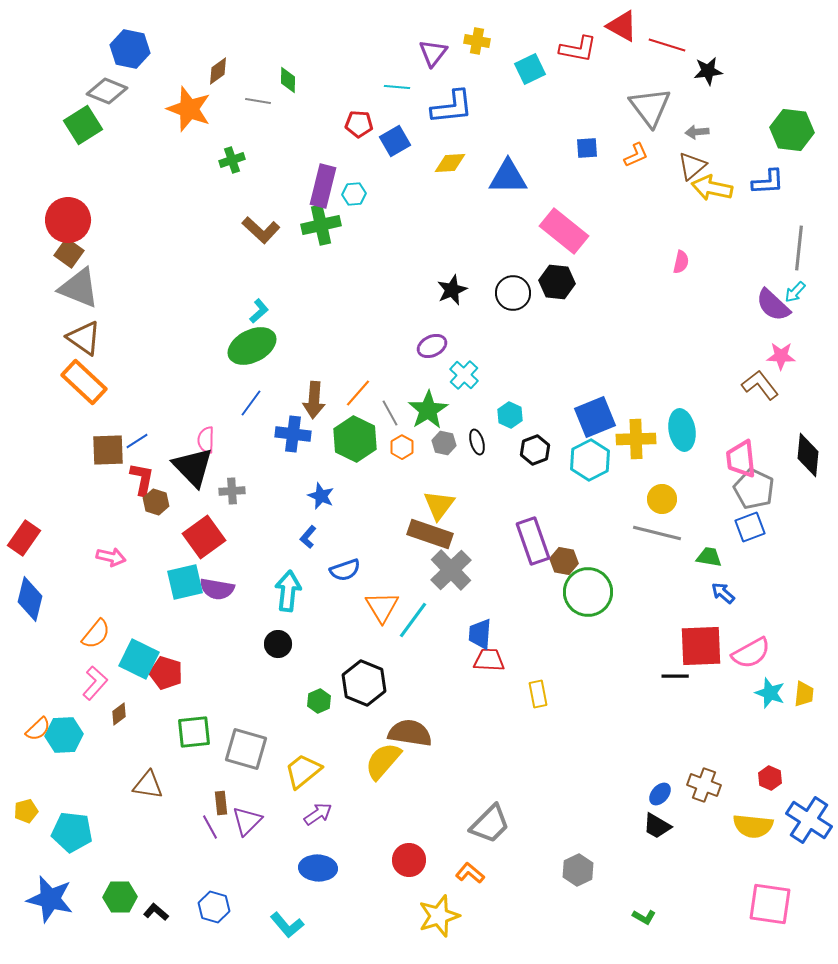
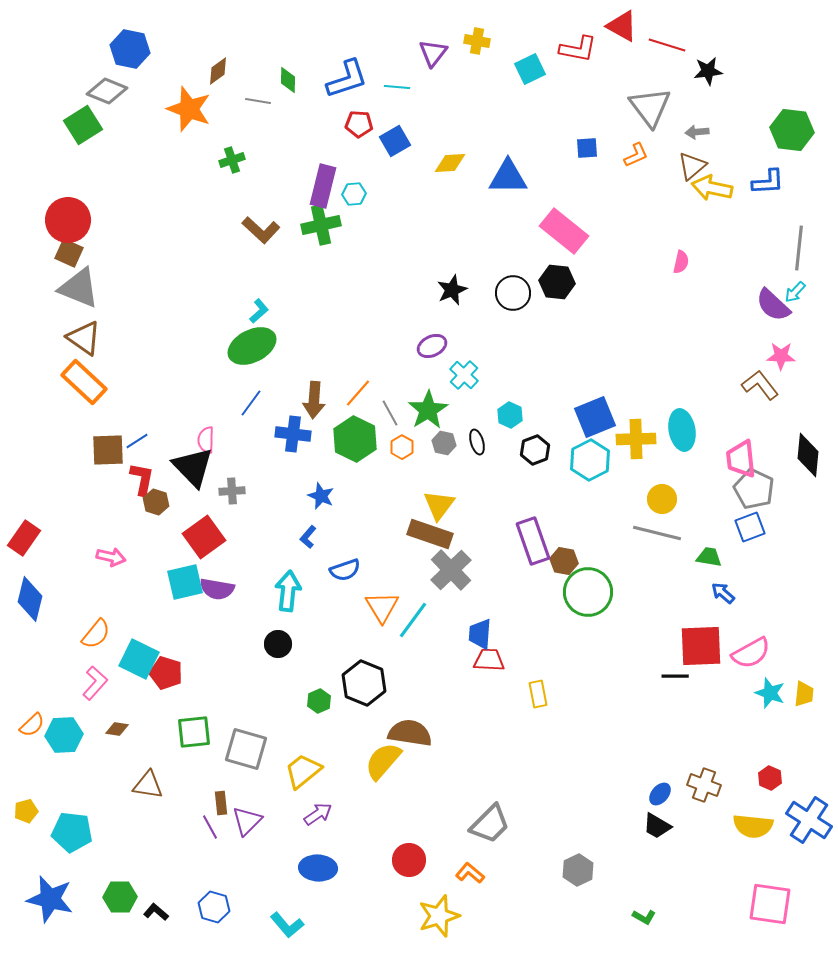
blue L-shape at (452, 107): moved 105 px left, 28 px up; rotated 12 degrees counterclockwise
brown square at (69, 253): rotated 12 degrees counterclockwise
brown diamond at (119, 714): moved 2 px left, 15 px down; rotated 45 degrees clockwise
orange semicircle at (38, 729): moved 6 px left, 4 px up
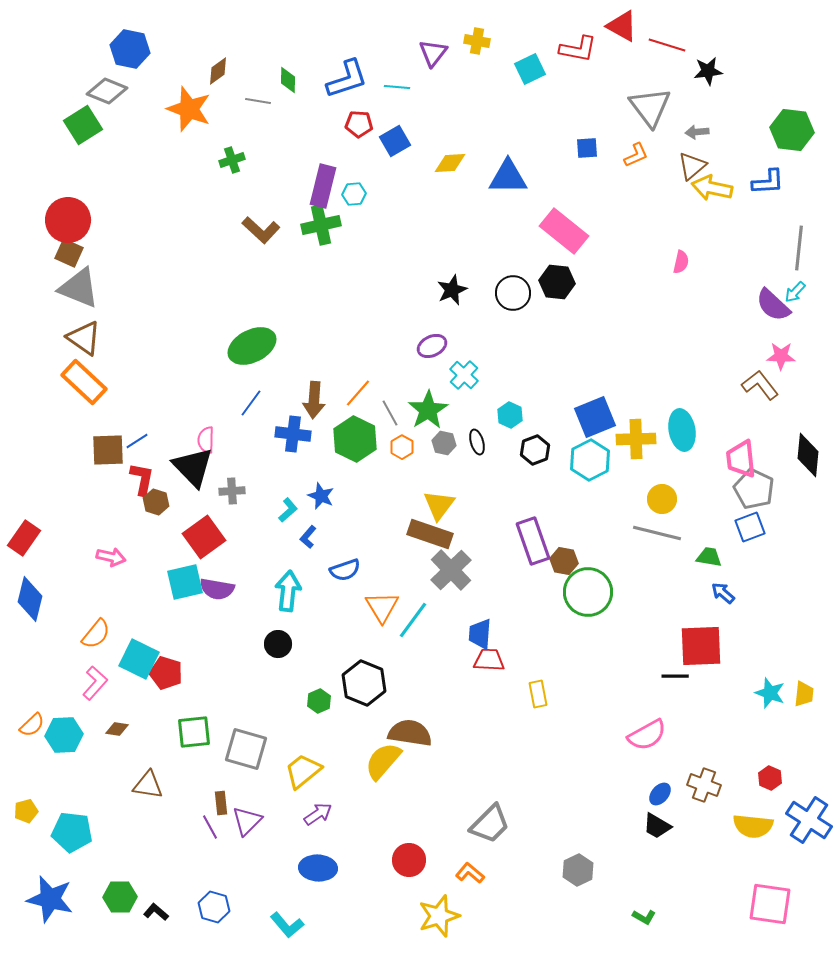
cyan L-shape at (259, 311): moved 29 px right, 199 px down
pink semicircle at (751, 653): moved 104 px left, 82 px down
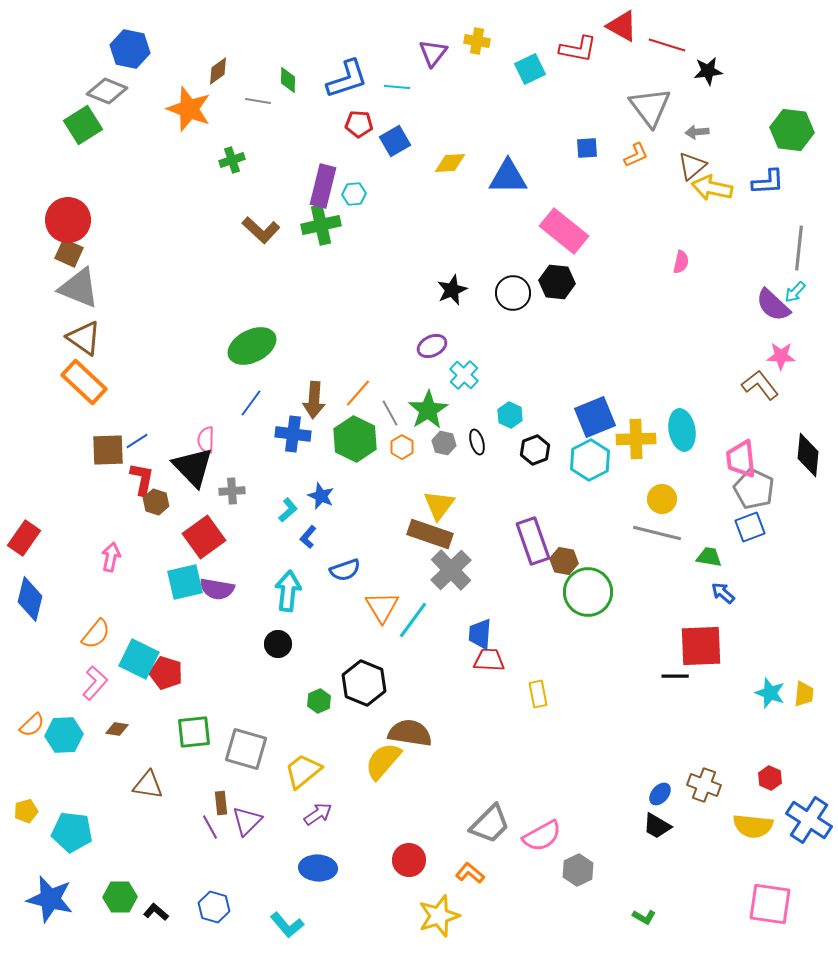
pink arrow at (111, 557): rotated 92 degrees counterclockwise
pink semicircle at (647, 735): moved 105 px left, 101 px down
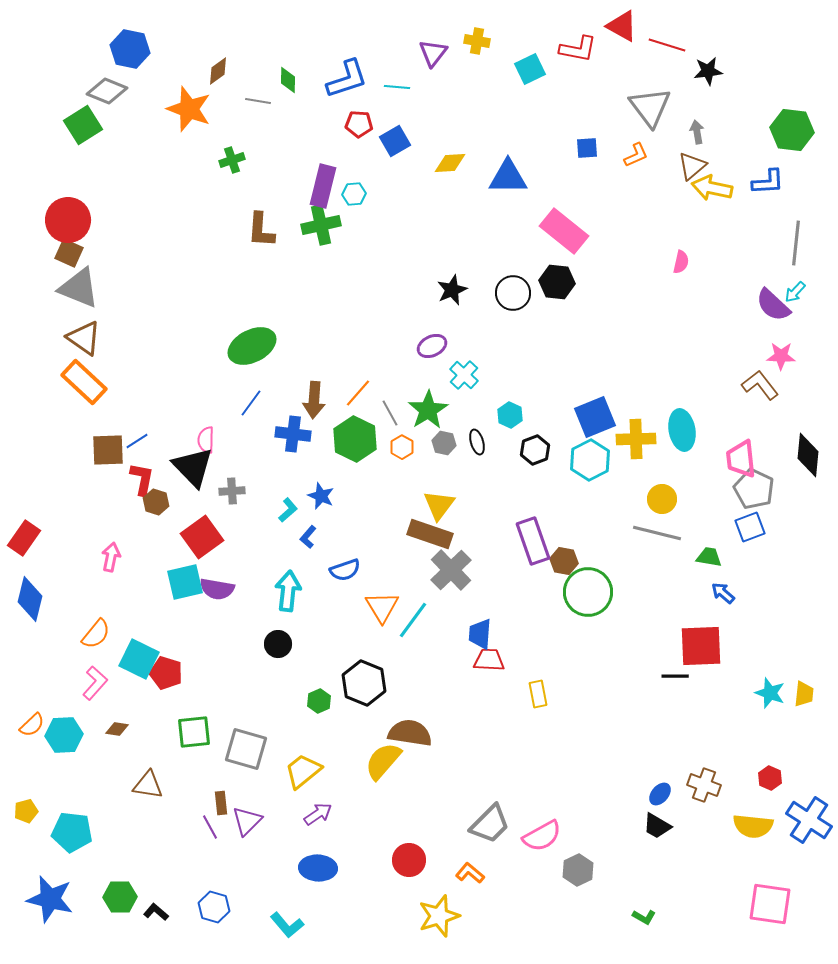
gray arrow at (697, 132): rotated 85 degrees clockwise
brown L-shape at (261, 230): rotated 51 degrees clockwise
gray line at (799, 248): moved 3 px left, 5 px up
red square at (204, 537): moved 2 px left
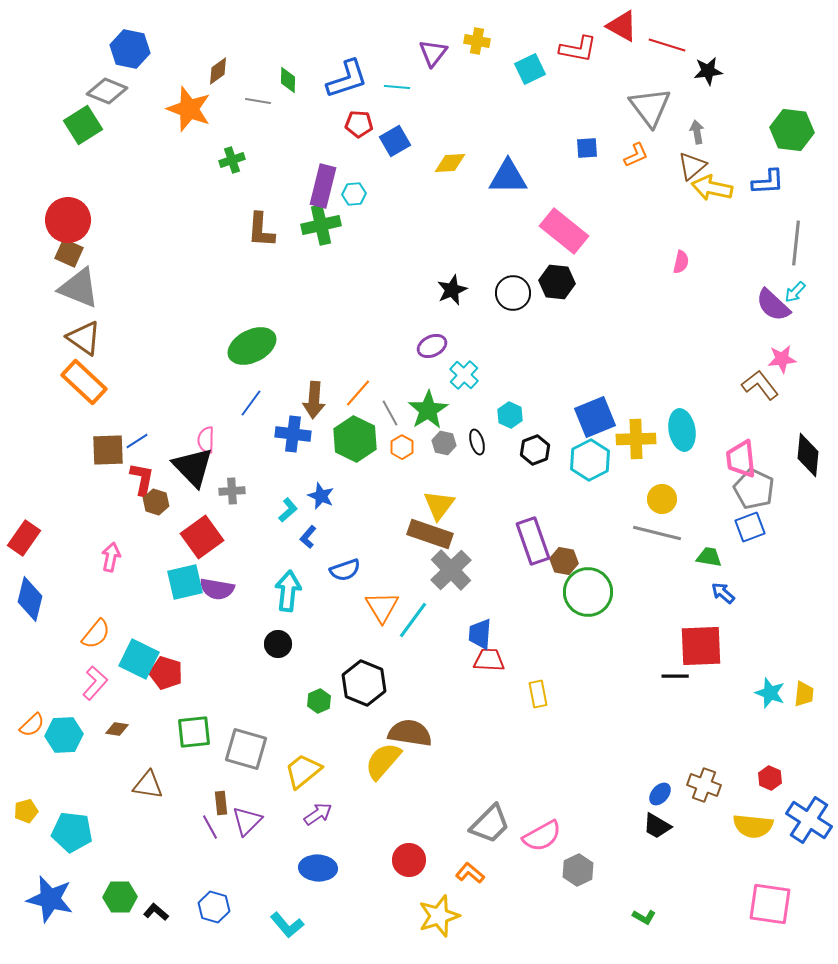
pink star at (781, 356): moved 1 px right, 3 px down; rotated 8 degrees counterclockwise
